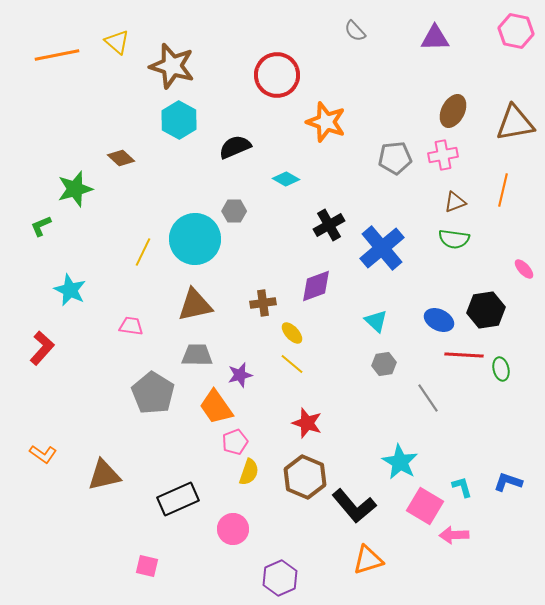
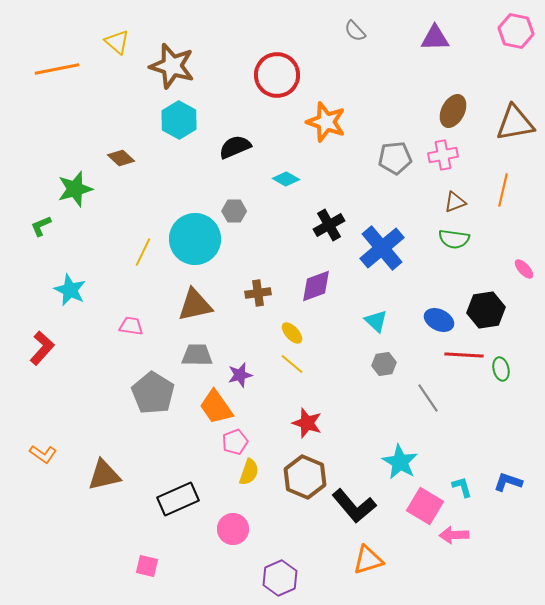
orange line at (57, 55): moved 14 px down
brown cross at (263, 303): moved 5 px left, 10 px up
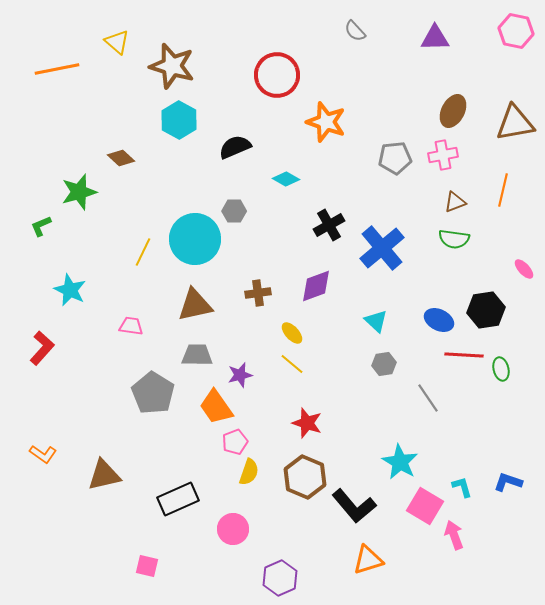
green star at (75, 189): moved 4 px right, 3 px down
pink arrow at (454, 535): rotated 72 degrees clockwise
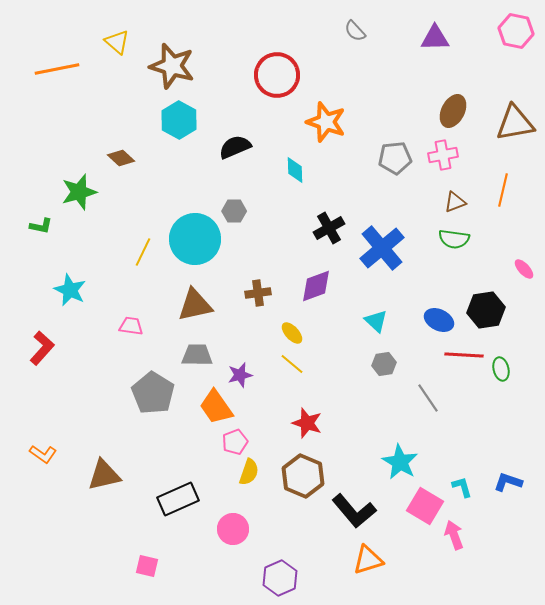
cyan diamond at (286, 179): moved 9 px right, 9 px up; rotated 60 degrees clockwise
black cross at (329, 225): moved 3 px down
green L-shape at (41, 226): rotated 145 degrees counterclockwise
brown hexagon at (305, 477): moved 2 px left, 1 px up
black L-shape at (354, 506): moved 5 px down
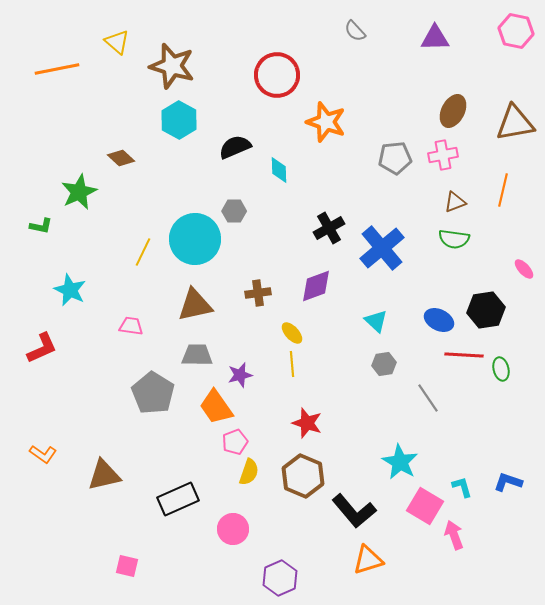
cyan diamond at (295, 170): moved 16 px left
green star at (79, 192): rotated 9 degrees counterclockwise
red L-shape at (42, 348): rotated 24 degrees clockwise
yellow line at (292, 364): rotated 45 degrees clockwise
pink square at (147, 566): moved 20 px left
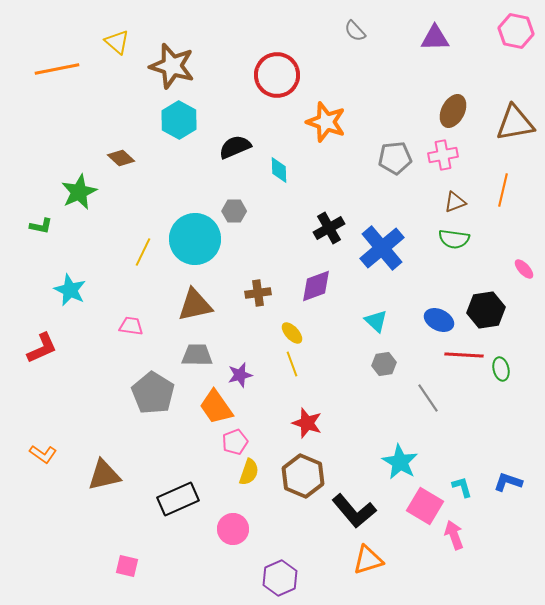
yellow line at (292, 364): rotated 15 degrees counterclockwise
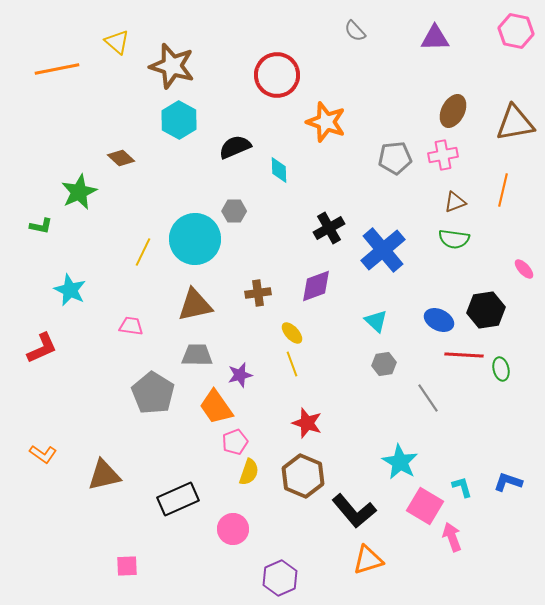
blue cross at (382, 248): moved 1 px right, 2 px down
pink arrow at (454, 535): moved 2 px left, 2 px down
pink square at (127, 566): rotated 15 degrees counterclockwise
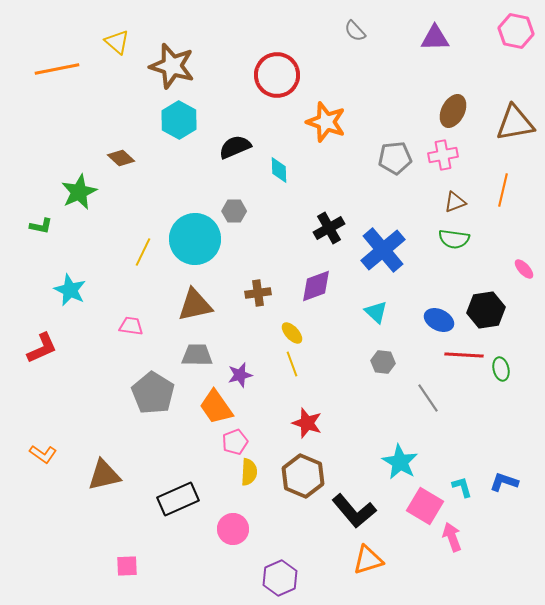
cyan triangle at (376, 321): moved 9 px up
gray hexagon at (384, 364): moved 1 px left, 2 px up; rotated 15 degrees clockwise
yellow semicircle at (249, 472): rotated 16 degrees counterclockwise
blue L-shape at (508, 482): moved 4 px left
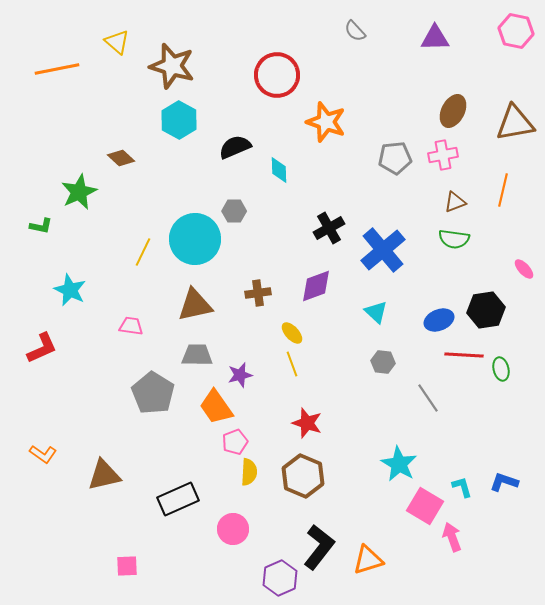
blue ellipse at (439, 320): rotated 48 degrees counterclockwise
cyan star at (400, 462): moved 1 px left, 2 px down
black L-shape at (354, 511): moved 35 px left, 36 px down; rotated 102 degrees counterclockwise
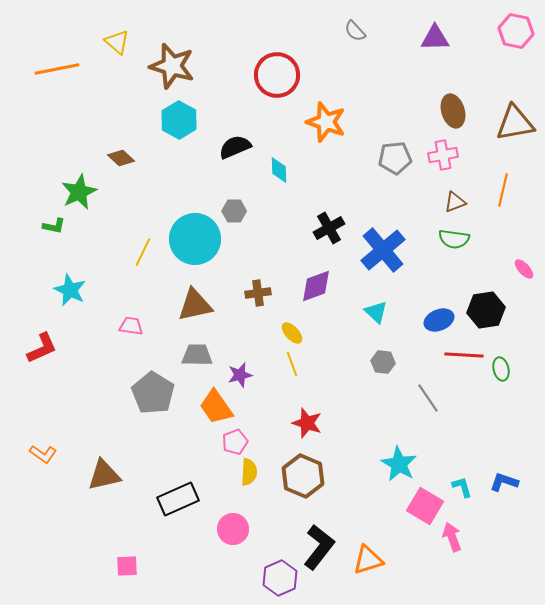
brown ellipse at (453, 111): rotated 44 degrees counterclockwise
green L-shape at (41, 226): moved 13 px right
